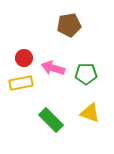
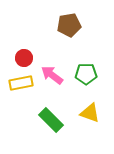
pink arrow: moved 1 px left, 7 px down; rotated 20 degrees clockwise
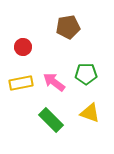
brown pentagon: moved 1 px left, 2 px down
red circle: moved 1 px left, 11 px up
pink arrow: moved 2 px right, 7 px down
